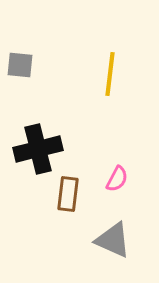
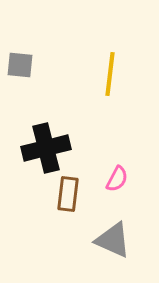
black cross: moved 8 px right, 1 px up
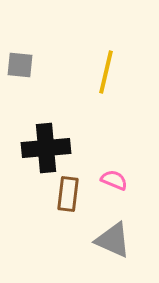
yellow line: moved 4 px left, 2 px up; rotated 6 degrees clockwise
black cross: rotated 9 degrees clockwise
pink semicircle: moved 3 px left, 1 px down; rotated 96 degrees counterclockwise
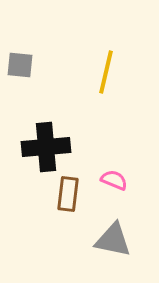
black cross: moved 1 px up
gray triangle: rotated 12 degrees counterclockwise
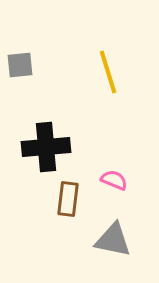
gray square: rotated 12 degrees counterclockwise
yellow line: moved 2 px right; rotated 30 degrees counterclockwise
brown rectangle: moved 5 px down
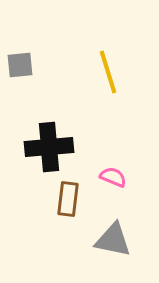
black cross: moved 3 px right
pink semicircle: moved 1 px left, 3 px up
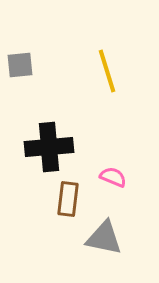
yellow line: moved 1 px left, 1 px up
gray triangle: moved 9 px left, 2 px up
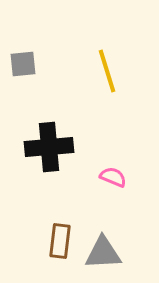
gray square: moved 3 px right, 1 px up
brown rectangle: moved 8 px left, 42 px down
gray triangle: moved 1 px left, 15 px down; rotated 15 degrees counterclockwise
